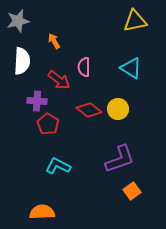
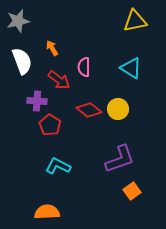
orange arrow: moved 2 px left, 7 px down
white semicircle: rotated 24 degrees counterclockwise
red pentagon: moved 2 px right, 1 px down
orange semicircle: moved 5 px right
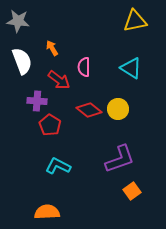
gray star: rotated 20 degrees clockwise
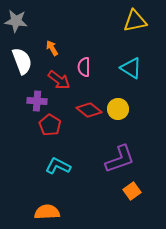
gray star: moved 2 px left
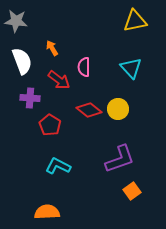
cyan triangle: rotated 15 degrees clockwise
purple cross: moved 7 px left, 3 px up
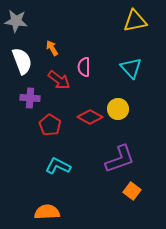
red diamond: moved 1 px right, 7 px down; rotated 10 degrees counterclockwise
orange square: rotated 18 degrees counterclockwise
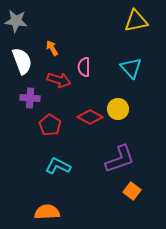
yellow triangle: moved 1 px right
red arrow: rotated 20 degrees counterclockwise
